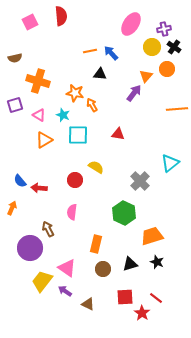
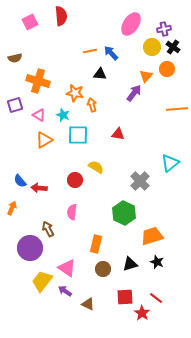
black cross at (174, 47): moved 1 px left
orange arrow at (92, 105): rotated 16 degrees clockwise
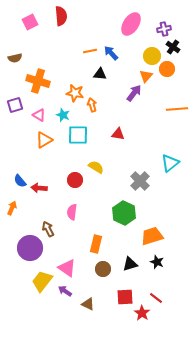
yellow circle at (152, 47): moved 9 px down
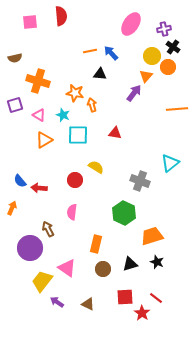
pink square at (30, 22): rotated 21 degrees clockwise
orange circle at (167, 69): moved 1 px right, 2 px up
red triangle at (118, 134): moved 3 px left, 1 px up
gray cross at (140, 181): rotated 24 degrees counterclockwise
purple arrow at (65, 291): moved 8 px left, 11 px down
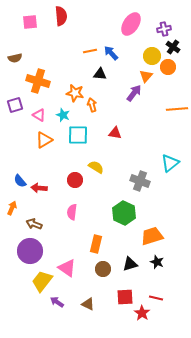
brown arrow at (48, 229): moved 14 px left, 5 px up; rotated 42 degrees counterclockwise
purple circle at (30, 248): moved 3 px down
red line at (156, 298): rotated 24 degrees counterclockwise
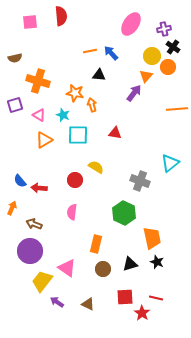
black triangle at (100, 74): moved 1 px left, 1 px down
orange trapezoid at (152, 236): moved 2 px down; rotated 95 degrees clockwise
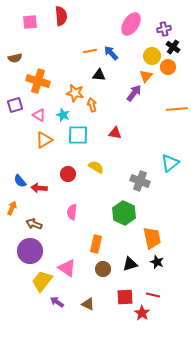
red circle at (75, 180): moved 7 px left, 6 px up
red line at (156, 298): moved 3 px left, 3 px up
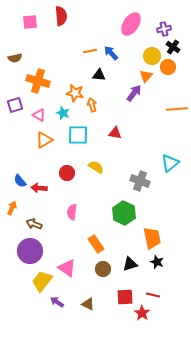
cyan star at (63, 115): moved 2 px up
red circle at (68, 174): moved 1 px left, 1 px up
orange rectangle at (96, 244): rotated 48 degrees counterclockwise
